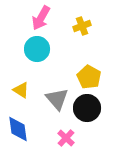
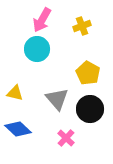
pink arrow: moved 1 px right, 2 px down
yellow pentagon: moved 1 px left, 4 px up
yellow triangle: moved 6 px left, 3 px down; rotated 18 degrees counterclockwise
black circle: moved 3 px right, 1 px down
blue diamond: rotated 40 degrees counterclockwise
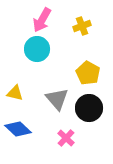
black circle: moved 1 px left, 1 px up
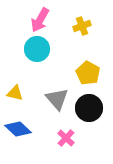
pink arrow: moved 2 px left
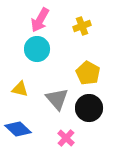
yellow triangle: moved 5 px right, 4 px up
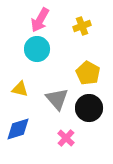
blue diamond: rotated 60 degrees counterclockwise
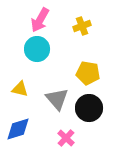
yellow pentagon: rotated 20 degrees counterclockwise
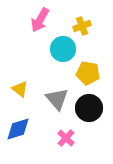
cyan circle: moved 26 px right
yellow triangle: rotated 24 degrees clockwise
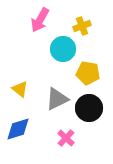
gray triangle: rotated 45 degrees clockwise
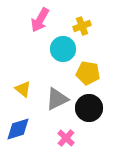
yellow triangle: moved 3 px right
